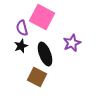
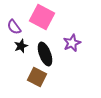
purple semicircle: moved 8 px left, 1 px up; rotated 21 degrees counterclockwise
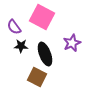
black star: rotated 24 degrees clockwise
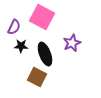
purple semicircle: rotated 119 degrees counterclockwise
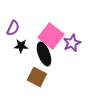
pink square: moved 9 px right, 19 px down; rotated 10 degrees clockwise
purple semicircle: moved 1 px left, 1 px down
black ellipse: moved 1 px left
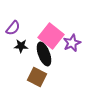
purple semicircle: rotated 14 degrees clockwise
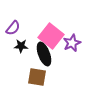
brown square: rotated 18 degrees counterclockwise
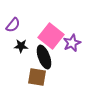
purple semicircle: moved 3 px up
black ellipse: moved 3 px down
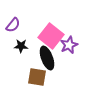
purple star: moved 3 px left, 2 px down
black ellipse: moved 3 px right, 1 px down
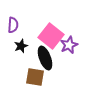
purple semicircle: rotated 35 degrees counterclockwise
black star: rotated 24 degrees counterclockwise
black ellipse: moved 2 px left
brown square: moved 2 px left
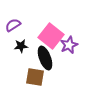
purple semicircle: rotated 126 degrees counterclockwise
black star: rotated 16 degrees clockwise
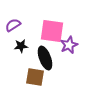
pink square: moved 1 px right, 5 px up; rotated 30 degrees counterclockwise
